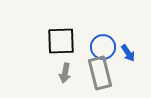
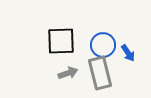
blue circle: moved 2 px up
gray arrow: moved 3 px right; rotated 120 degrees counterclockwise
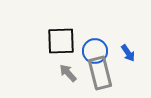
blue circle: moved 8 px left, 6 px down
gray arrow: rotated 114 degrees counterclockwise
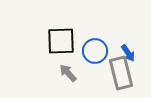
gray rectangle: moved 21 px right
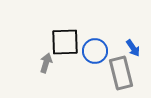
black square: moved 4 px right, 1 px down
blue arrow: moved 5 px right, 5 px up
gray arrow: moved 22 px left, 10 px up; rotated 60 degrees clockwise
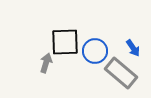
gray rectangle: rotated 36 degrees counterclockwise
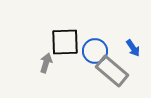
gray rectangle: moved 9 px left, 2 px up
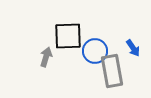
black square: moved 3 px right, 6 px up
gray arrow: moved 6 px up
gray rectangle: rotated 40 degrees clockwise
